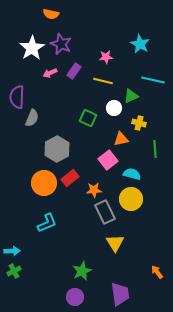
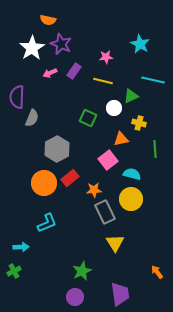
orange semicircle: moved 3 px left, 6 px down
cyan arrow: moved 9 px right, 4 px up
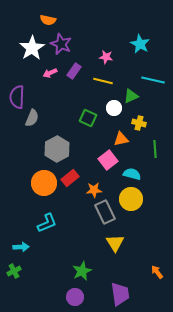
pink star: rotated 16 degrees clockwise
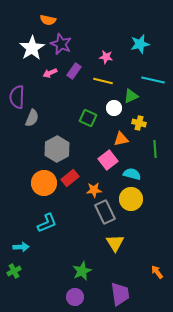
cyan star: rotated 30 degrees clockwise
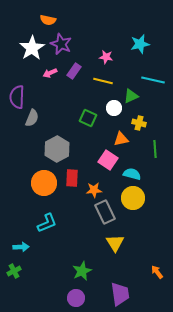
pink square: rotated 18 degrees counterclockwise
red rectangle: moved 2 px right; rotated 48 degrees counterclockwise
yellow circle: moved 2 px right, 1 px up
purple circle: moved 1 px right, 1 px down
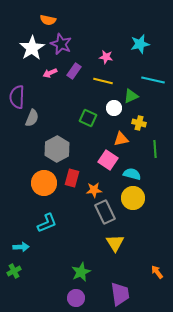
red rectangle: rotated 12 degrees clockwise
green star: moved 1 px left, 1 px down
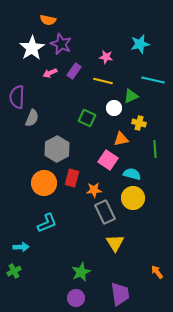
green square: moved 1 px left
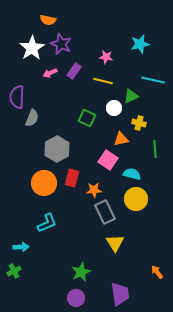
yellow circle: moved 3 px right, 1 px down
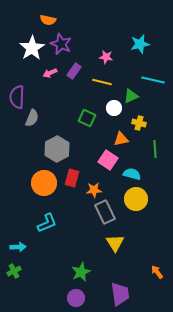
yellow line: moved 1 px left, 1 px down
cyan arrow: moved 3 px left
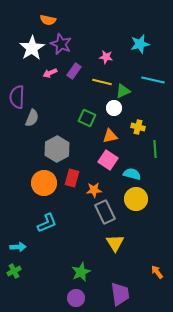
green triangle: moved 8 px left, 5 px up
yellow cross: moved 1 px left, 4 px down
orange triangle: moved 11 px left, 3 px up
